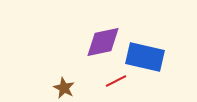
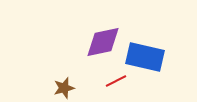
brown star: rotated 30 degrees clockwise
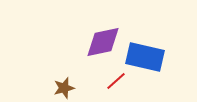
red line: rotated 15 degrees counterclockwise
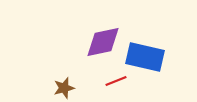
red line: rotated 20 degrees clockwise
